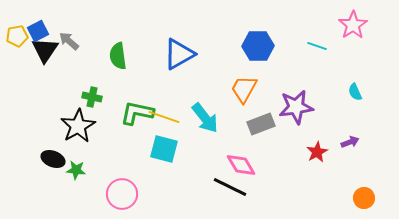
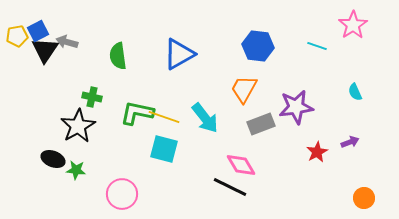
gray arrow: moved 2 px left, 1 px down; rotated 25 degrees counterclockwise
blue hexagon: rotated 8 degrees clockwise
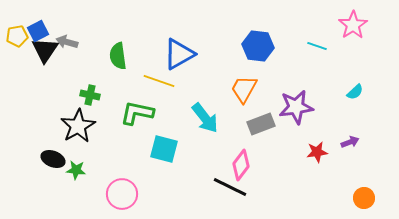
cyan semicircle: rotated 108 degrees counterclockwise
green cross: moved 2 px left, 2 px up
yellow line: moved 5 px left, 36 px up
red star: rotated 20 degrees clockwise
pink diamond: rotated 68 degrees clockwise
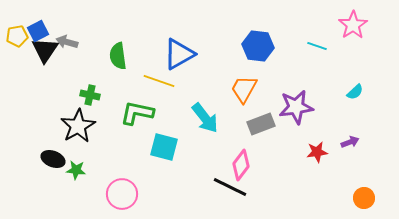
cyan square: moved 2 px up
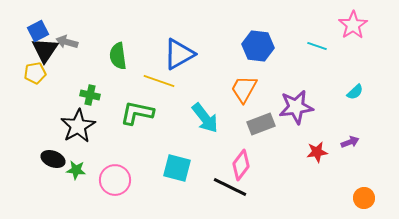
yellow pentagon: moved 18 px right, 37 px down
cyan square: moved 13 px right, 21 px down
pink circle: moved 7 px left, 14 px up
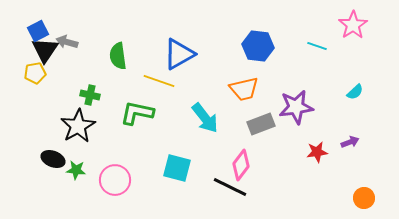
orange trapezoid: rotated 132 degrees counterclockwise
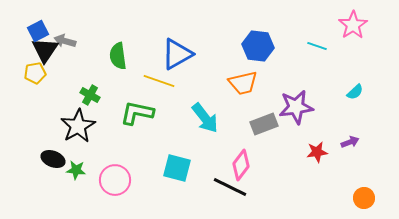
gray arrow: moved 2 px left, 1 px up
blue triangle: moved 2 px left
orange trapezoid: moved 1 px left, 6 px up
green cross: rotated 18 degrees clockwise
gray rectangle: moved 3 px right
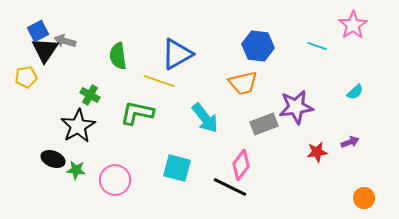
yellow pentagon: moved 9 px left, 4 px down
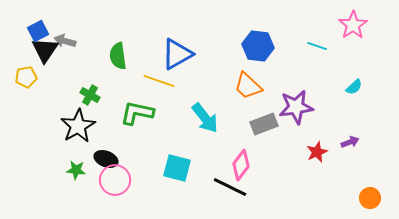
orange trapezoid: moved 5 px right, 3 px down; rotated 56 degrees clockwise
cyan semicircle: moved 1 px left, 5 px up
red star: rotated 15 degrees counterclockwise
black ellipse: moved 53 px right
orange circle: moved 6 px right
